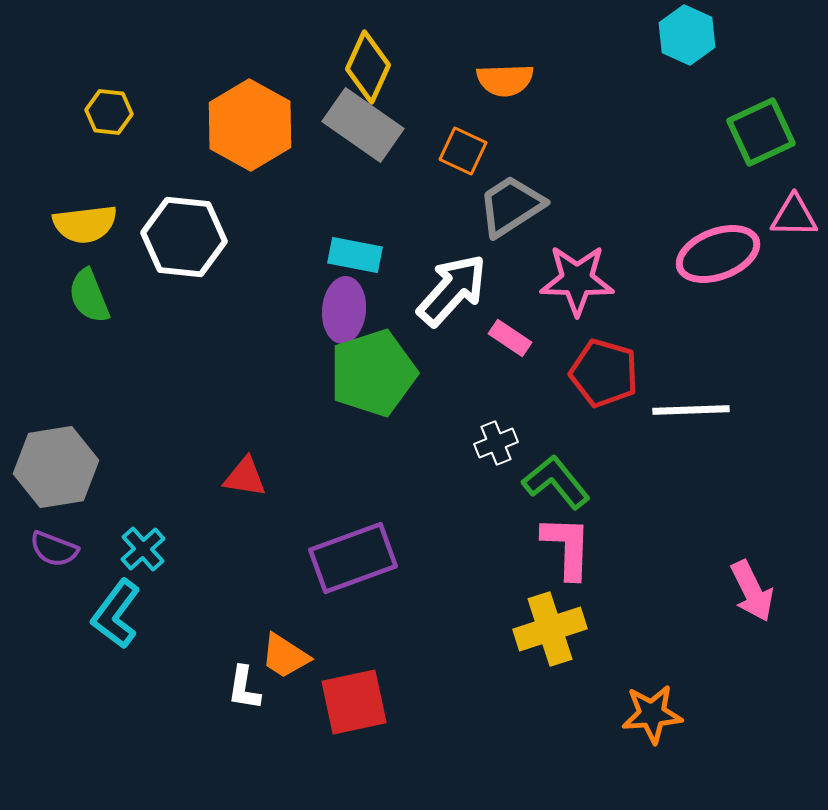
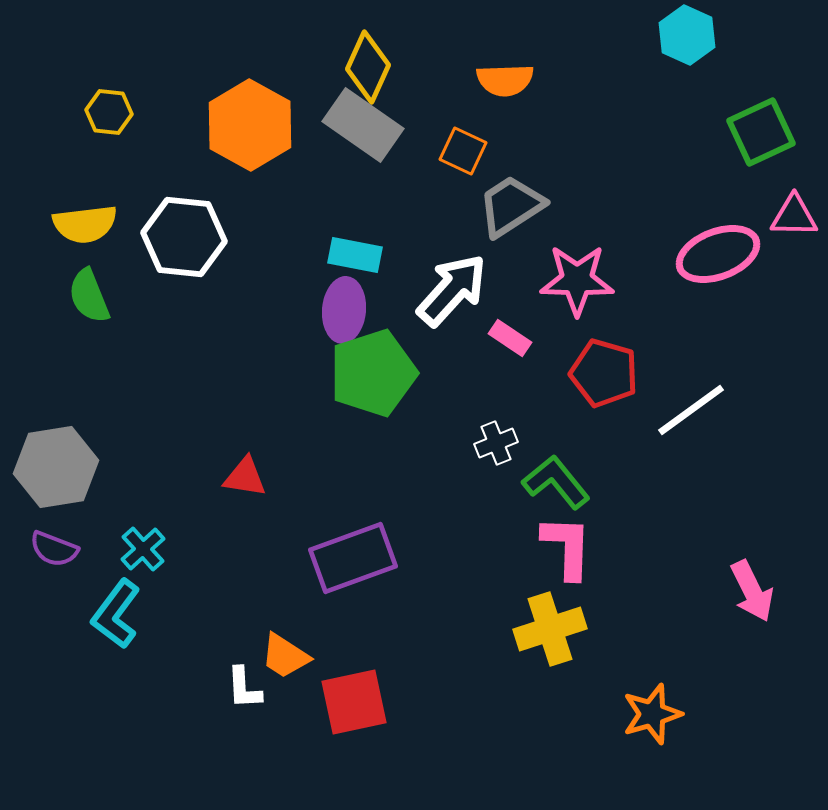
white line: rotated 34 degrees counterclockwise
white L-shape: rotated 12 degrees counterclockwise
orange star: rotated 12 degrees counterclockwise
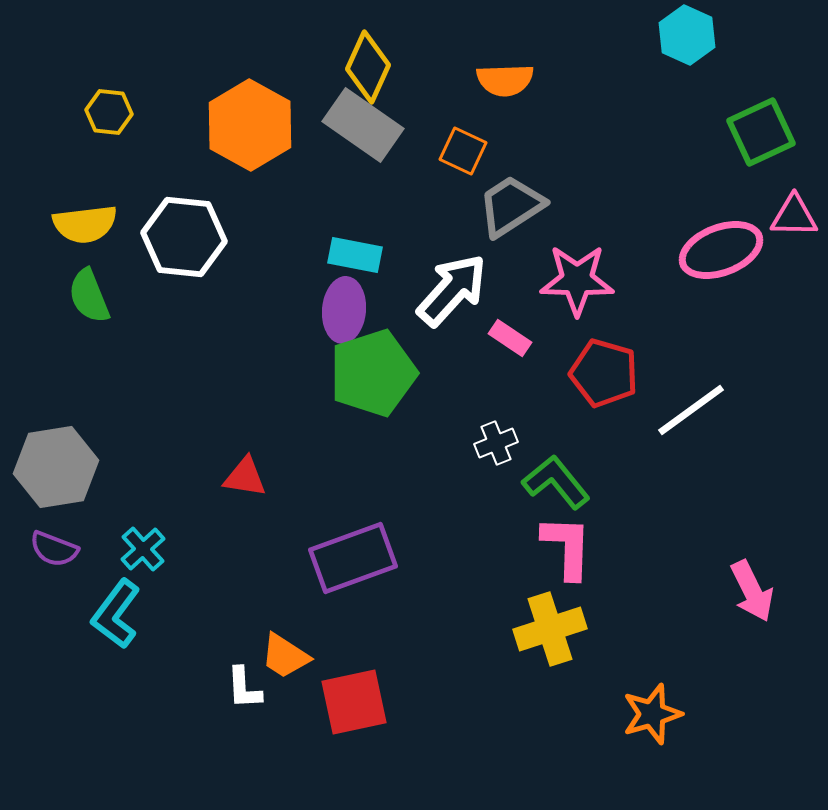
pink ellipse: moved 3 px right, 4 px up
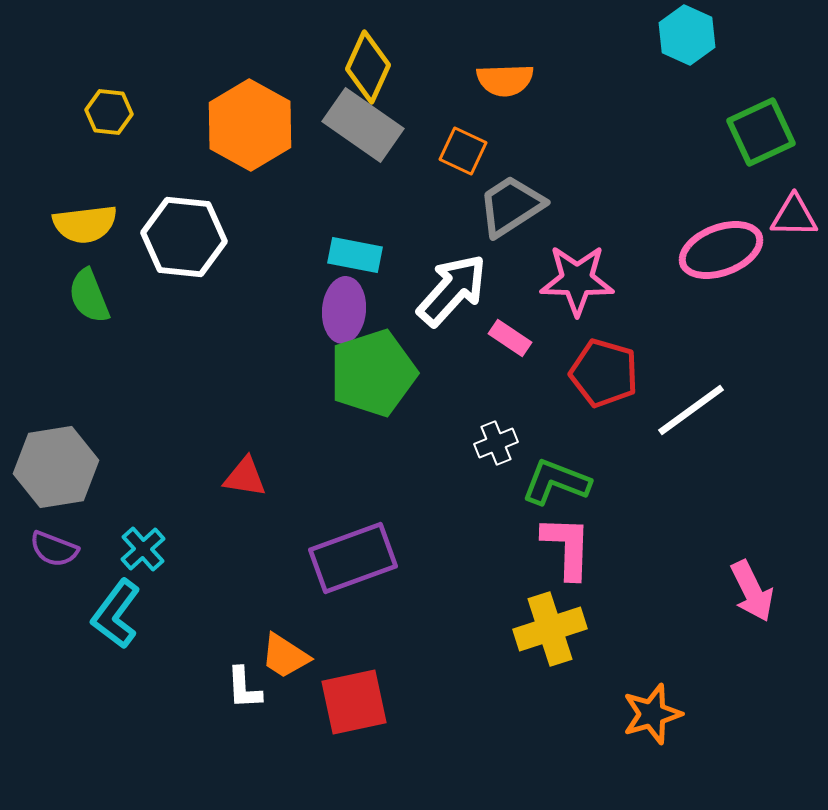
green L-shape: rotated 30 degrees counterclockwise
